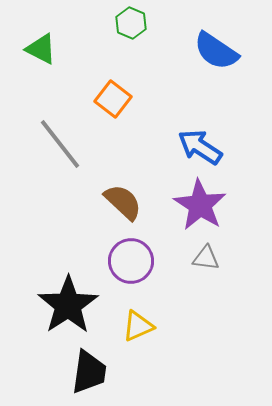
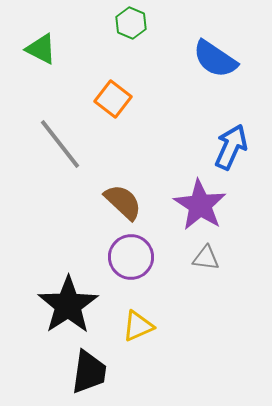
blue semicircle: moved 1 px left, 8 px down
blue arrow: moved 31 px right; rotated 81 degrees clockwise
purple circle: moved 4 px up
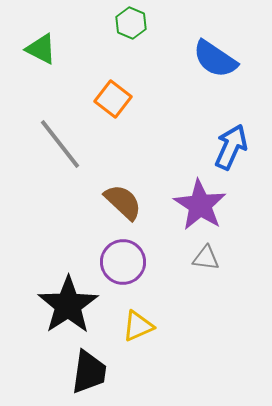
purple circle: moved 8 px left, 5 px down
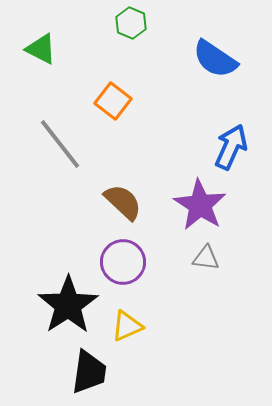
orange square: moved 2 px down
yellow triangle: moved 11 px left
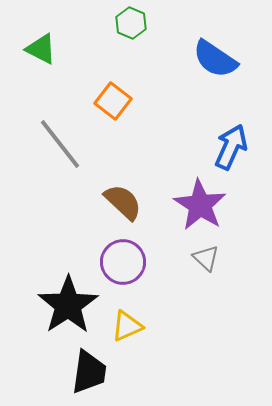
gray triangle: rotated 36 degrees clockwise
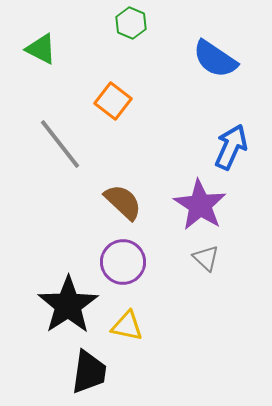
yellow triangle: rotated 36 degrees clockwise
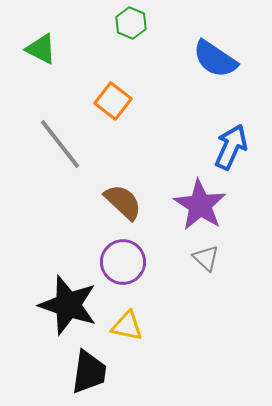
black star: rotated 20 degrees counterclockwise
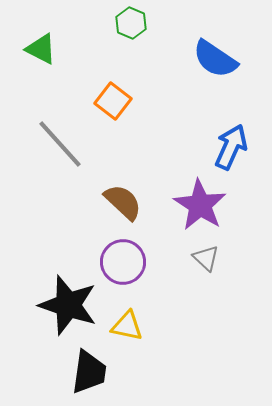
gray line: rotated 4 degrees counterclockwise
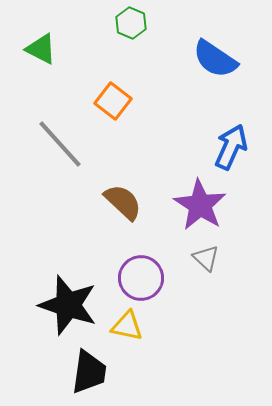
purple circle: moved 18 px right, 16 px down
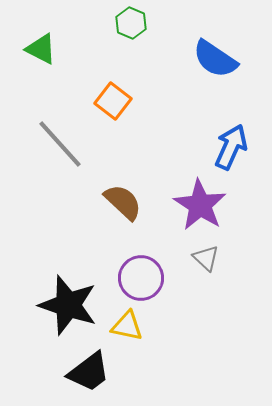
black trapezoid: rotated 45 degrees clockwise
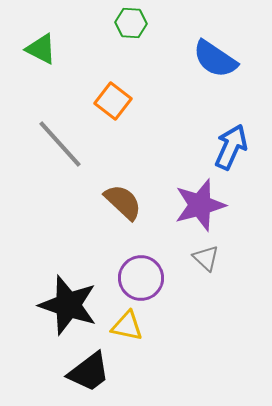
green hexagon: rotated 20 degrees counterclockwise
purple star: rotated 24 degrees clockwise
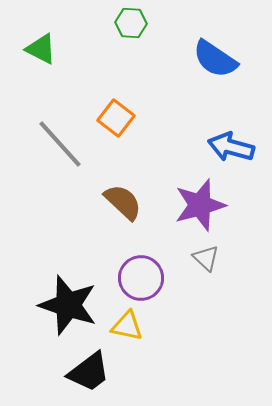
orange square: moved 3 px right, 17 px down
blue arrow: rotated 99 degrees counterclockwise
